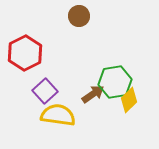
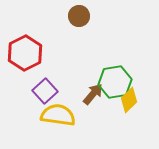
brown arrow: rotated 15 degrees counterclockwise
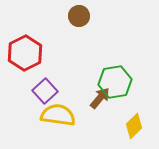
brown arrow: moved 7 px right, 4 px down
yellow diamond: moved 5 px right, 26 px down
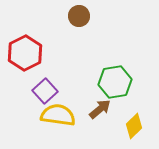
brown arrow: moved 11 px down; rotated 10 degrees clockwise
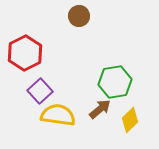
purple square: moved 5 px left
yellow diamond: moved 4 px left, 6 px up
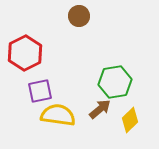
purple square: rotated 30 degrees clockwise
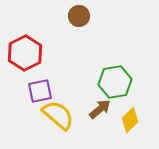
yellow semicircle: rotated 32 degrees clockwise
